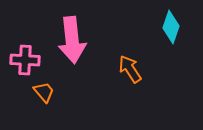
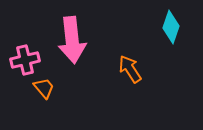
pink cross: rotated 16 degrees counterclockwise
orange trapezoid: moved 4 px up
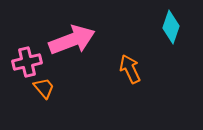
pink arrow: rotated 105 degrees counterclockwise
pink cross: moved 2 px right, 2 px down
orange arrow: rotated 8 degrees clockwise
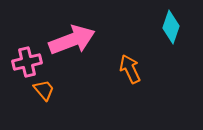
orange trapezoid: moved 2 px down
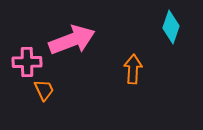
pink cross: rotated 12 degrees clockwise
orange arrow: moved 3 px right; rotated 28 degrees clockwise
orange trapezoid: rotated 15 degrees clockwise
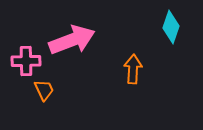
pink cross: moved 1 px left, 1 px up
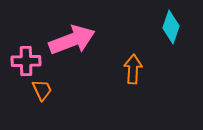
orange trapezoid: moved 2 px left
